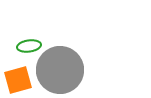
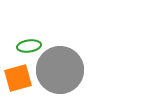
orange square: moved 2 px up
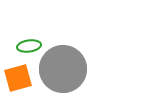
gray circle: moved 3 px right, 1 px up
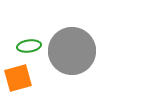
gray circle: moved 9 px right, 18 px up
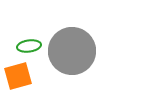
orange square: moved 2 px up
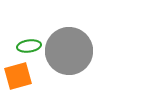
gray circle: moved 3 px left
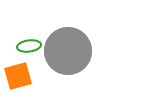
gray circle: moved 1 px left
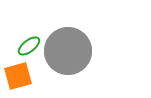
green ellipse: rotated 30 degrees counterclockwise
